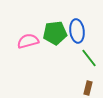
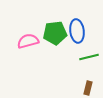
green line: moved 1 px up; rotated 66 degrees counterclockwise
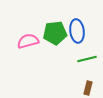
green line: moved 2 px left, 2 px down
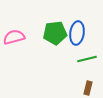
blue ellipse: moved 2 px down; rotated 15 degrees clockwise
pink semicircle: moved 14 px left, 4 px up
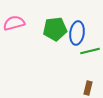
green pentagon: moved 4 px up
pink semicircle: moved 14 px up
green line: moved 3 px right, 8 px up
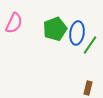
pink semicircle: rotated 130 degrees clockwise
green pentagon: rotated 15 degrees counterclockwise
green line: moved 6 px up; rotated 42 degrees counterclockwise
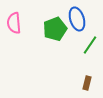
pink semicircle: rotated 150 degrees clockwise
blue ellipse: moved 14 px up; rotated 25 degrees counterclockwise
brown rectangle: moved 1 px left, 5 px up
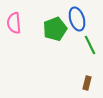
green line: rotated 60 degrees counterclockwise
